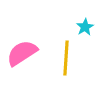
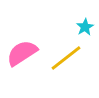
yellow line: rotated 48 degrees clockwise
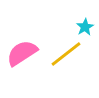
yellow line: moved 4 px up
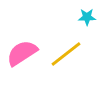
cyan star: moved 2 px right, 10 px up; rotated 30 degrees clockwise
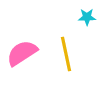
yellow line: rotated 64 degrees counterclockwise
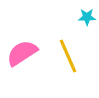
yellow line: moved 2 px right, 2 px down; rotated 12 degrees counterclockwise
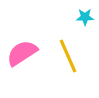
cyan star: moved 2 px left
